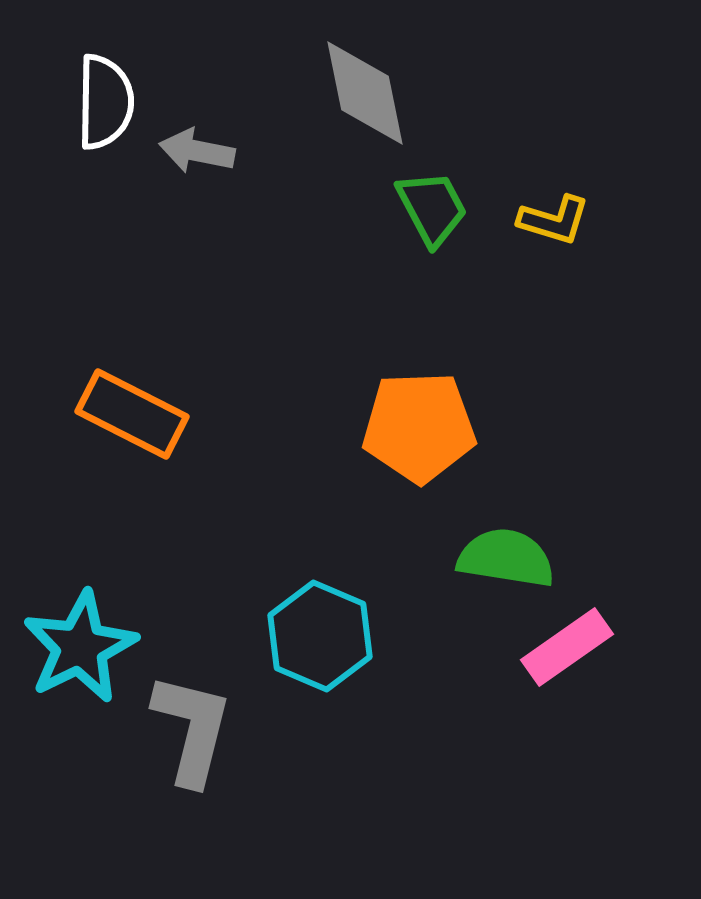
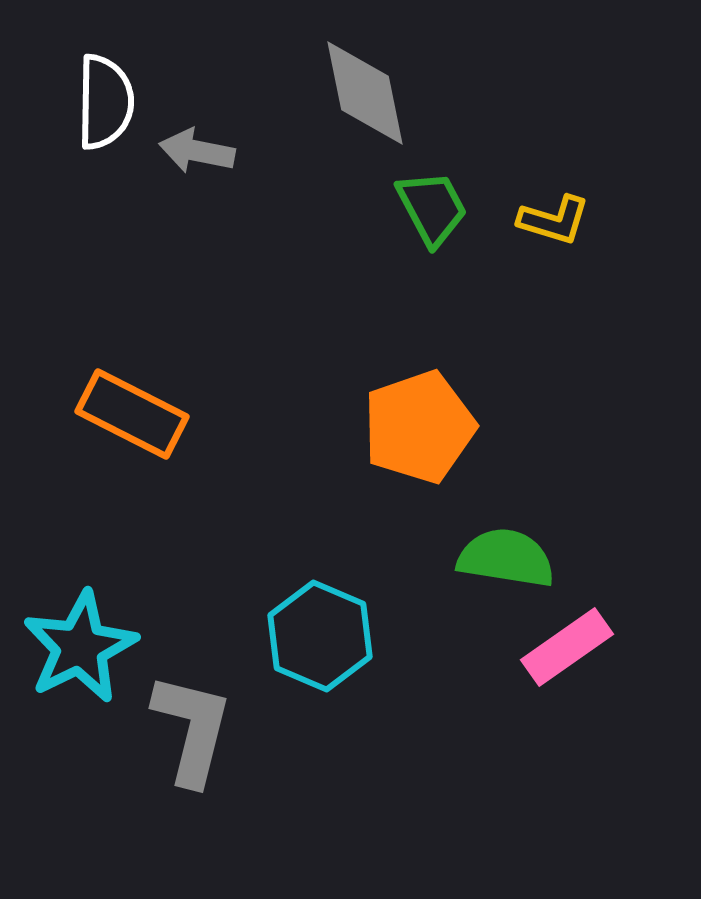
orange pentagon: rotated 17 degrees counterclockwise
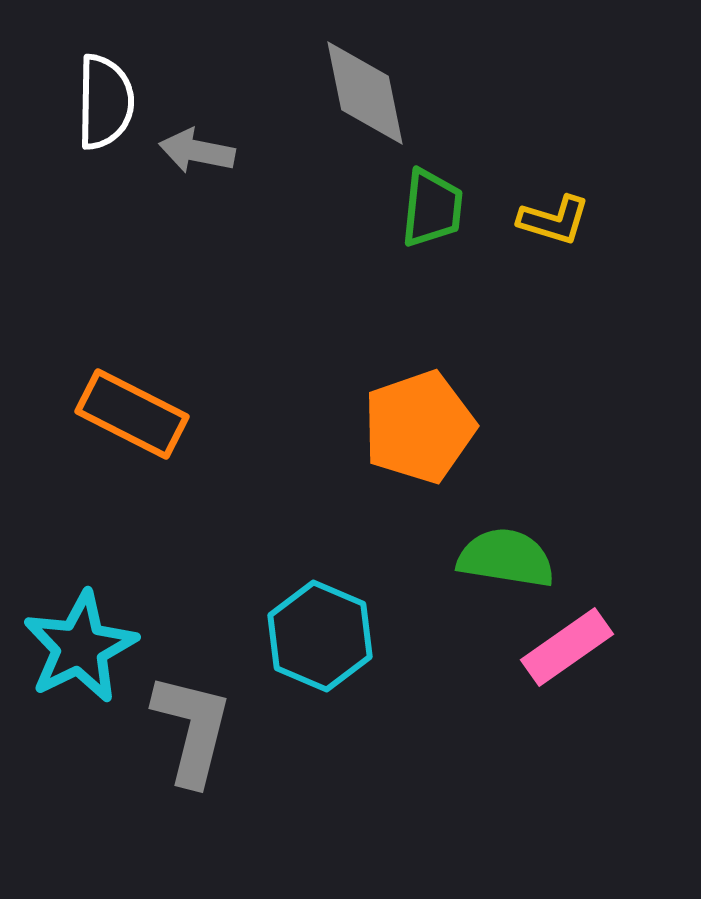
green trapezoid: rotated 34 degrees clockwise
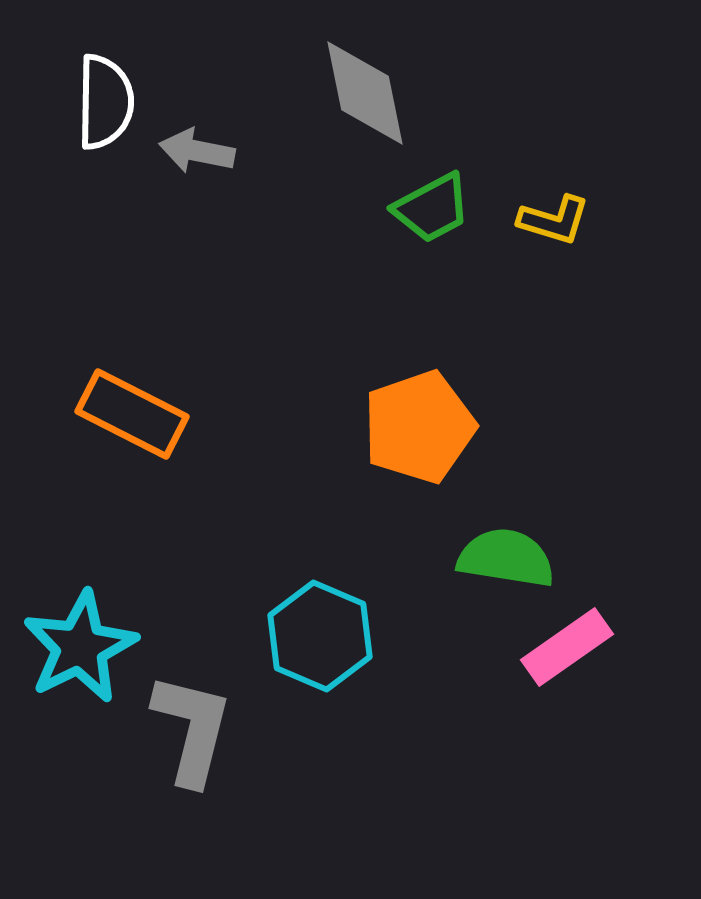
green trapezoid: rotated 56 degrees clockwise
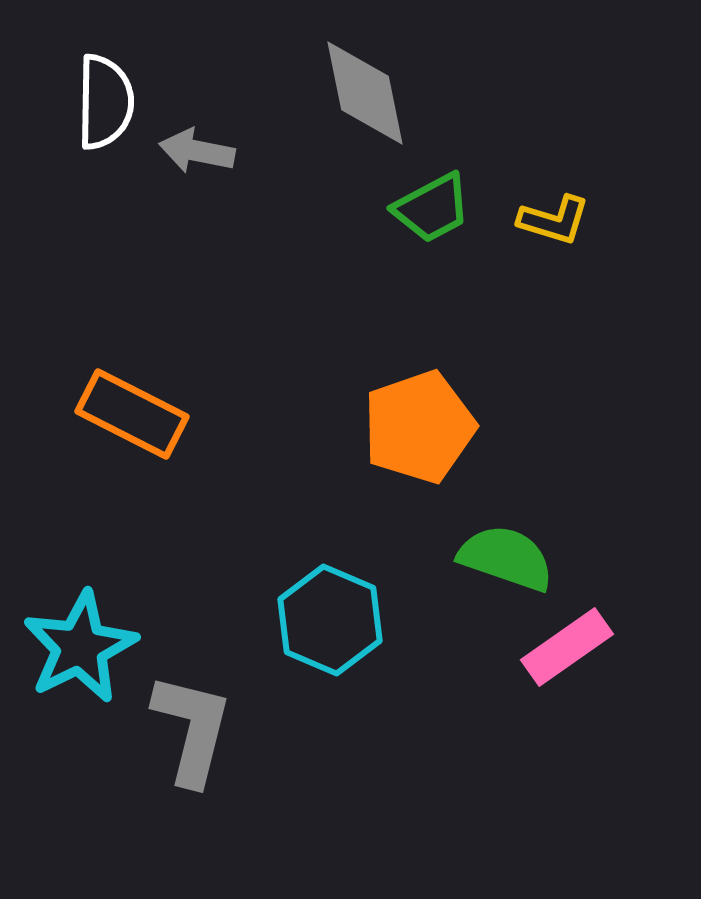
green semicircle: rotated 10 degrees clockwise
cyan hexagon: moved 10 px right, 16 px up
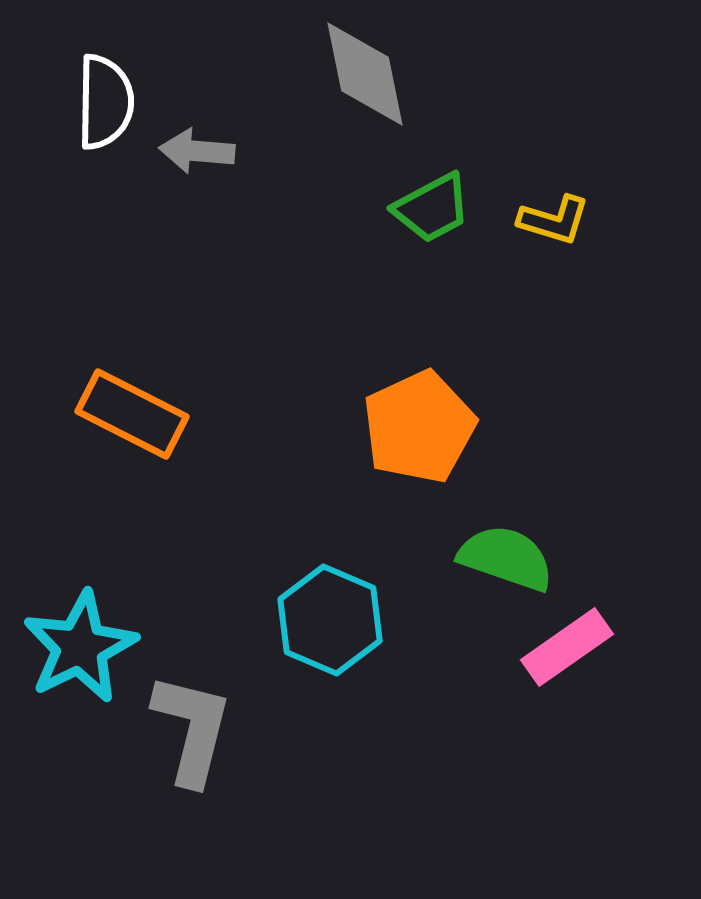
gray diamond: moved 19 px up
gray arrow: rotated 6 degrees counterclockwise
orange pentagon: rotated 6 degrees counterclockwise
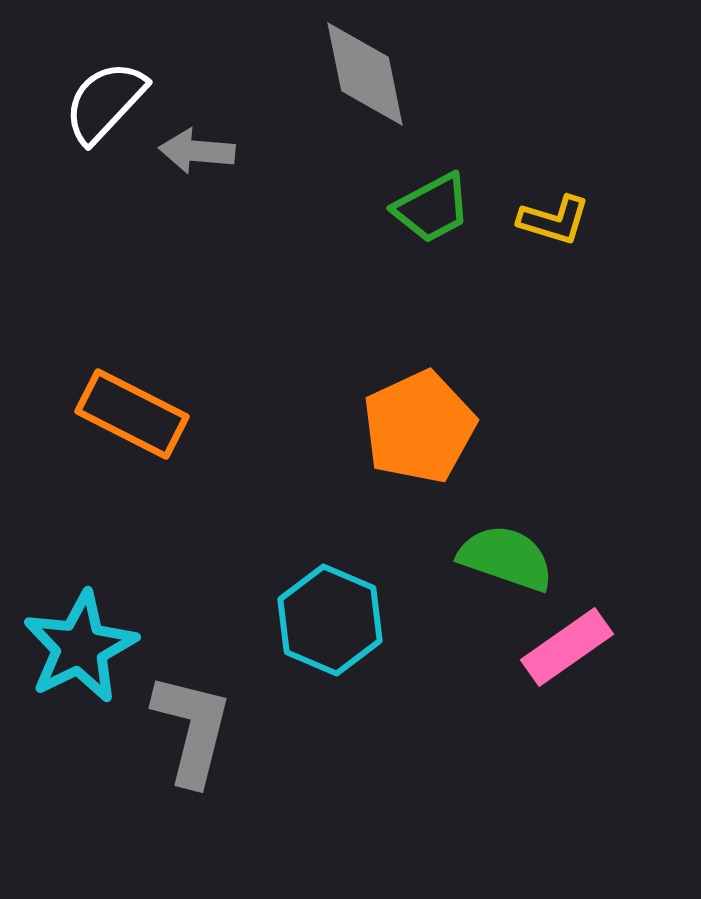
white semicircle: rotated 138 degrees counterclockwise
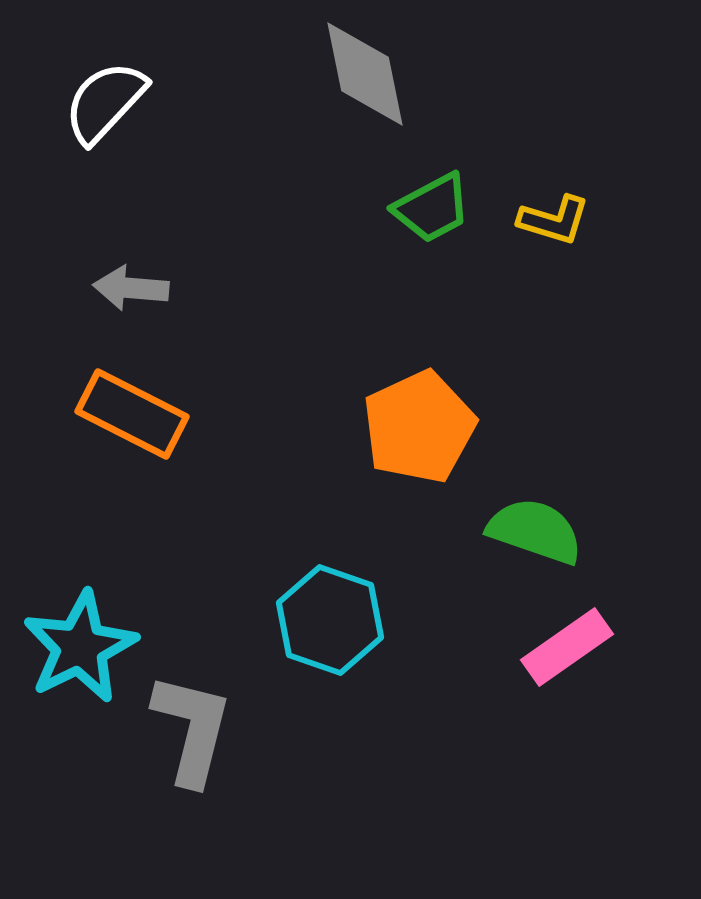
gray arrow: moved 66 px left, 137 px down
green semicircle: moved 29 px right, 27 px up
cyan hexagon: rotated 4 degrees counterclockwise
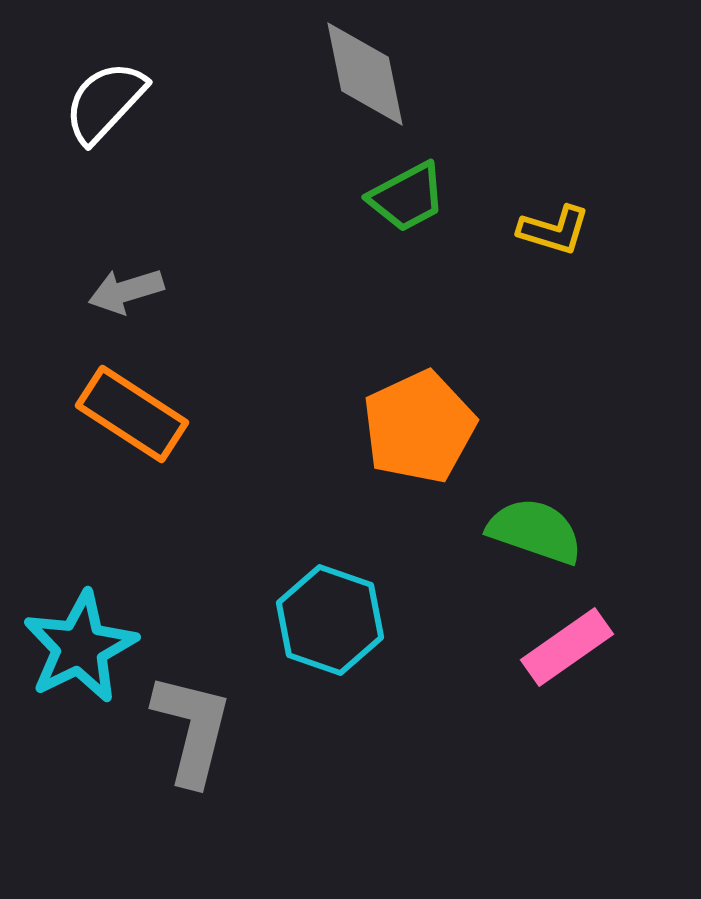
green trapezoid: moved 25 px left, 11 px up
yellow L-shape: moved 10 px down
gray arrow: moved 5 px left, 3 px down; rotated 22 degrees counterclockwise
orange rectangle: rotated 6 degrees clockwise
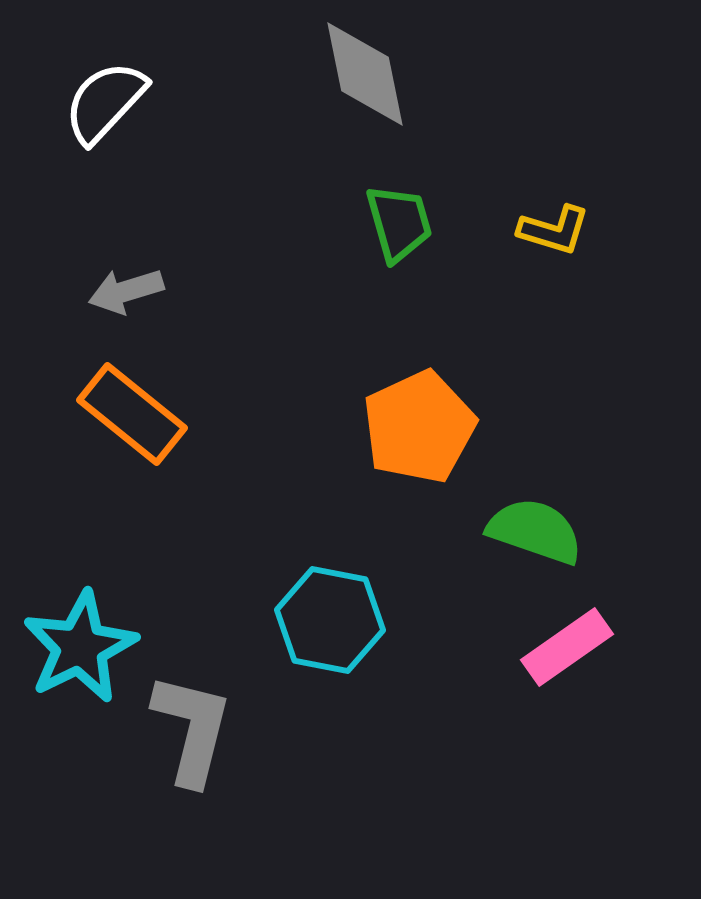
green trapezoid: moved 8 px left, 26 px down; rotated 78 degrees counterclockwise
orange rectangle: rotated 6 degrees clockwise
cyan hexagon: rotated 8 degrees counterclockwise
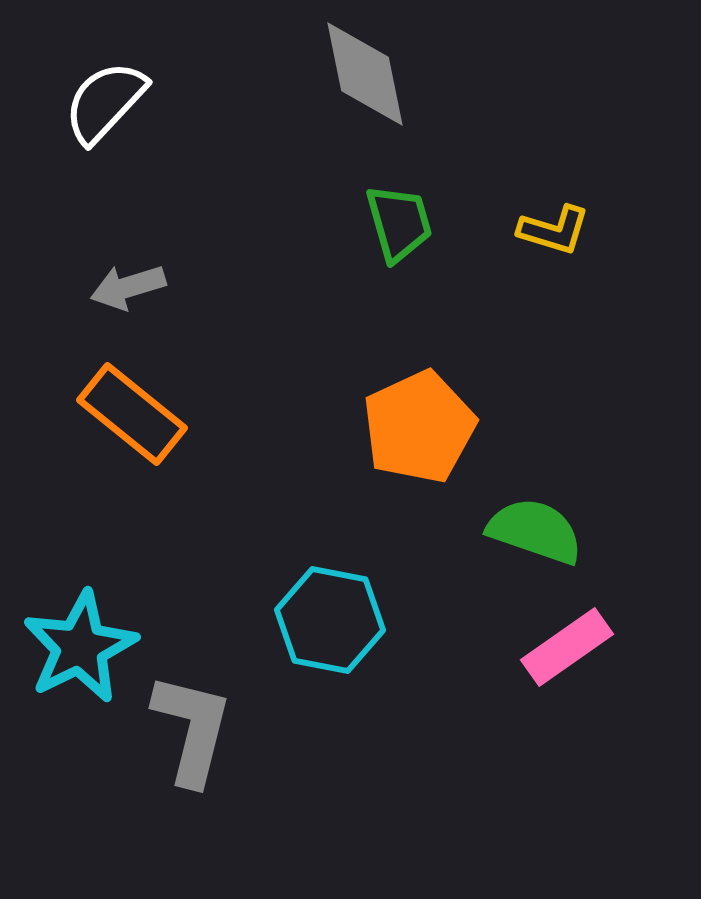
gray arrow: moved 2 px right, 4 px up
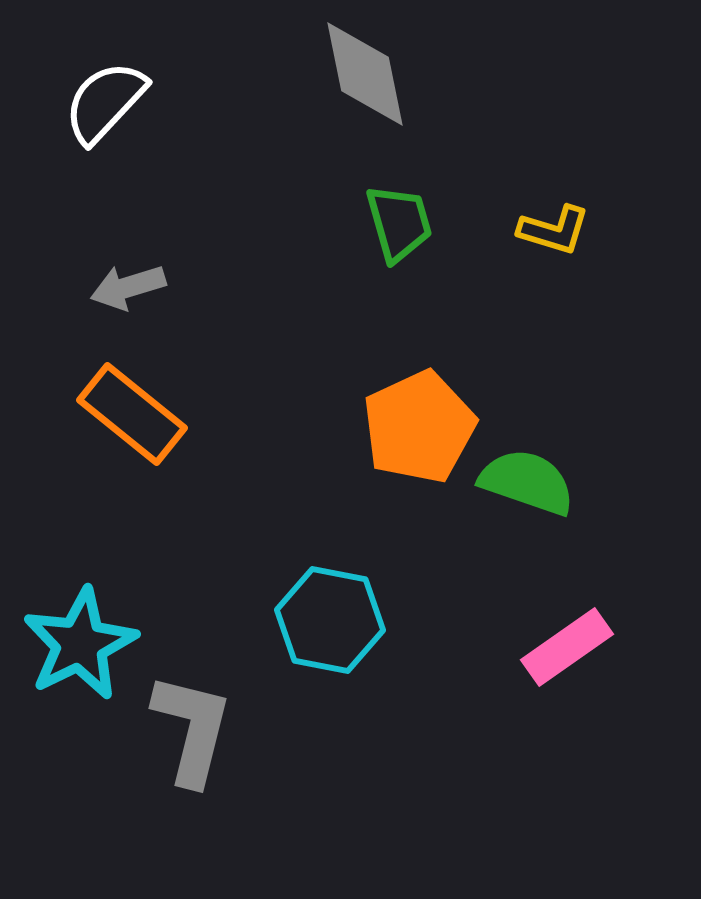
green semicircle: moved 8 px left, 49 px up
cyan star: moved 3 px up
